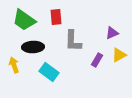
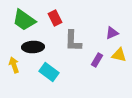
red rectangle: moved 1 px left, 1 px down; rotated 21 degrees counterclockwise
yellow triangle: rotated 42 degrees clockwise
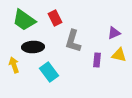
purple triangle: moved 2 px right
gray L-shape: rotated 15 degrees clockwise
purple rectangle: rotated 24 degrees counterclockwise
cyan rectangle: rotated 18 degrees clockwise
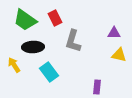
green trapezoid: moved 1 px right
purple triangle: rotated 24 degrees clockwise
purple rectangle: moved 27 px down
yellow arrow: rotated 14 degrees counterclockwise
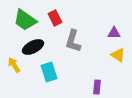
black ellipse: rotated 25 degrees counterclockwise
yellow triangle: moved 1 px left; rotated 21 degrees clockwise
cyan rectangle: rotated 18 degrees clockwise
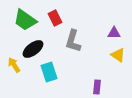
black ellipse: moved 2 px down; rotated 10 degrees counterclockwise
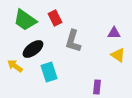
yellow arrow: moved 1 px right, 1 px down; rotated 21 degrees counterclockwise
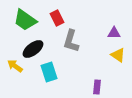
red rectangle: moved 2 px right
gray L-shape: moved 2 px left
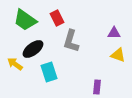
yellow triangle: rotated 14 degrees counterclockwise
yellow arrow: moved 2 px up
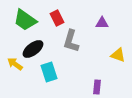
purple triangle: moved 12 px left, 10 px up
